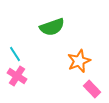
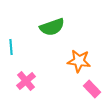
cyan line: moved 4 px left, 7 px up; rotated 28 degrees clockwise
orange star: rotated 30 degrees clockwise
pink cross: moved 9 px right, 5 px down; rotated 18 degrees clockwise
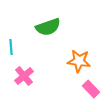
green semicircle: moved 4 px left
pink cross: moved 2 px left, 5 px up
pink rectangle: moved 1 px left
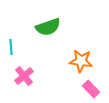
orange star: moved 2 px right
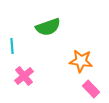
cyan line: moved 1 px right, 1 px up
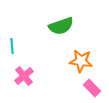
green semicircle: moved 13 px right, 1 px up
pink rectangle: moved 1 px right, 1 px up
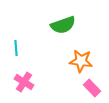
green semicircle: moved 2 px right, 1 px up
cyan line: moved 4 px right, 2 px down
pink cross: moved 6 px down; rotated 18 degrees counterclockwise
